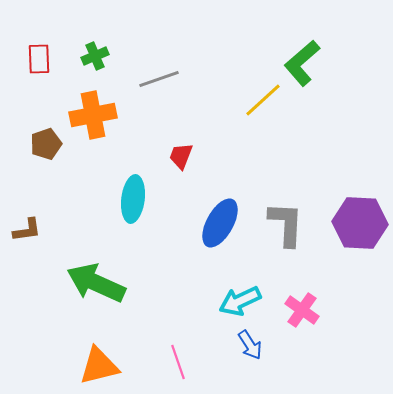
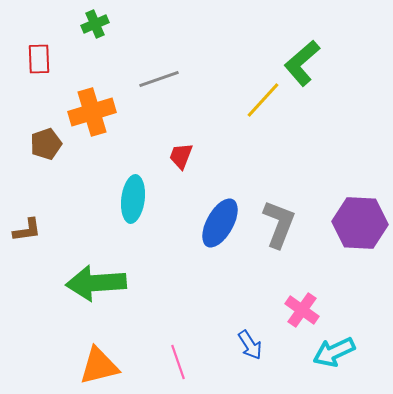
green cross: moved 32 px up
yellow line: rotated 6 degrees counterclockwise
orange cross: moved 1 px left, 3 px up; rotated 6 degrees counterclockwise
gray L-shape: moved 7 px left; rotated 18 degrees clockwise
green arrow: rotated 28 degrees counterclockwise
cyan arrow: moved 94 px right, 51 px down
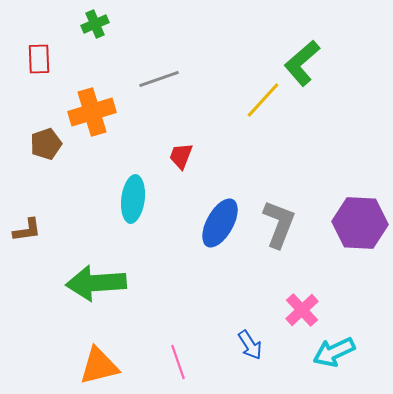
pink cross: rotated 12 degrees clockwise
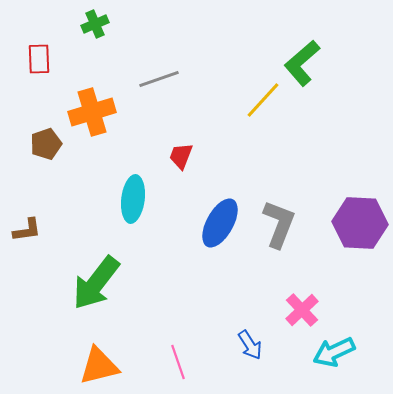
green arrow: rotated 48 degrees counterclockwise
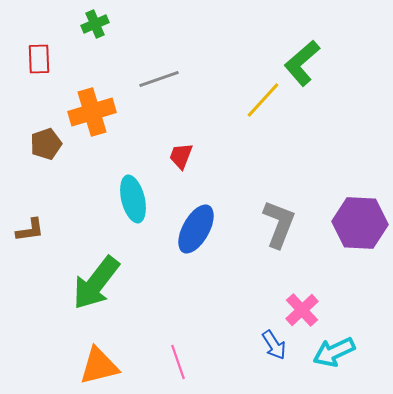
cyan ellipse: rotated 21 degrees counterclockwise
blue ellipse: moved 24 px left, 6 px down
brown L-shape: moved 3 px right
blue arrow: moved 24 px right
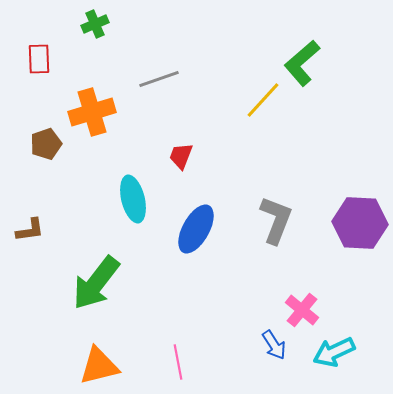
gray L-shape: moved 3 px left, 4 px up
pink cross: rotated 8 degrees counterclockwise
pink line: rotated 8 degrees clockwise
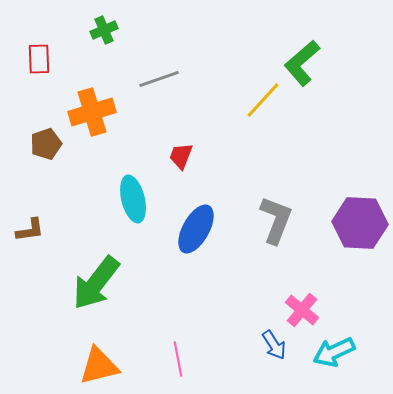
green cross: moved 9 px right, 6 px down
pink line: moved 3 px up
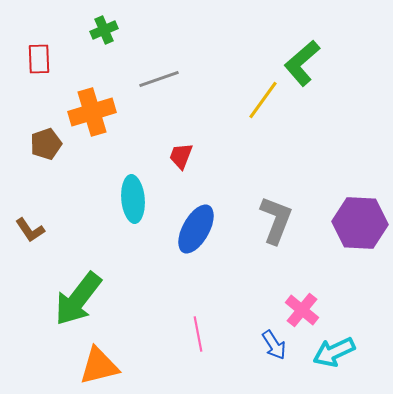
yellow line: rotated 6 degrees counterclockwise
cyan ellipse: rotated 9 degrees clockwise
brown L-shape: rotated 64 degrees clockwise
green arrow: moved 18 px left, 16 px down
pink line: moved 20 px right, 25 px up
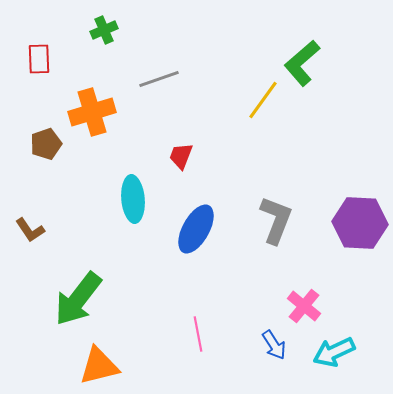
pink cross: moved 2 px right, 4 px up
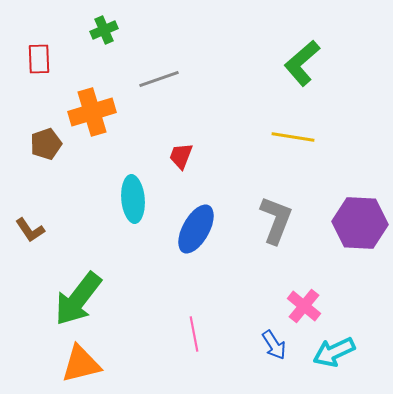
yellow line: moved 30 px right, 37 px down; rotated 63 degrees clockwise
pink line: moved 4 px left
orange triangle: moved 18 px left, 2 px up
